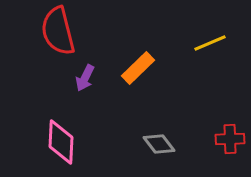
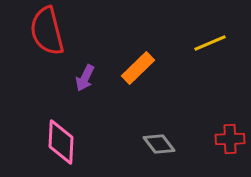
red semicircle: moved 11 px left
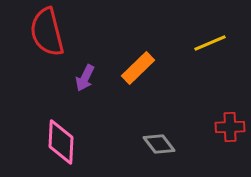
red semicircle: moved 1 px down
red cross: moved 12 px up
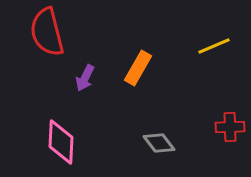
yellow line: moved 4 px right, 3 px down
orange rectangle: rotated 16 degrees counterclockwise
gray diamond: moved 1 px up
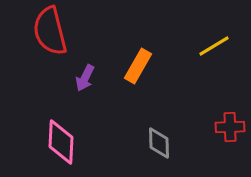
red semicircle: moved 3 px right, 1 px up
yellow line: rotated 8 degrees counterclockwise
orange rectangle: moved 2 px up
gray diamond: rotated 36 degrees clockwise
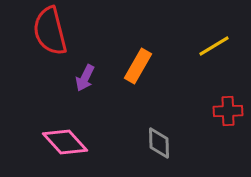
red cross: moved 2 px left, 16 px up
pink diamond: moved 4 px right; rotated 45 degrees counterclockwise
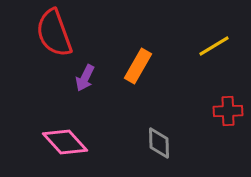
red semicircle: moved 4 px right, 2 px down; rotated 6 degrees counterclockwise
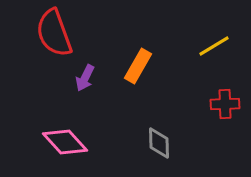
red cross: moved 3 px left, 7 px up
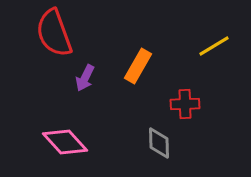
red cross: moved 40 px left
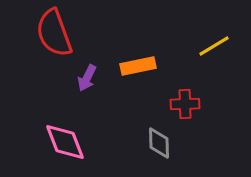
orange rectangle: rotated 48 degrees clockwise
purple arrow: moved 2 px right
pink diamond: rotated 21 degrees clockwise
